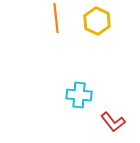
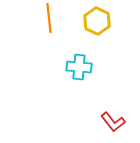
orange line: moved 7 px left
cyan cross: moved 28 px up
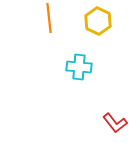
yellow hexagon: moved 1 px right
red L-shape: moved 2 px right, 1 px down
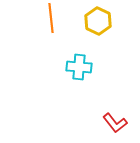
orange line: moved 2 px right
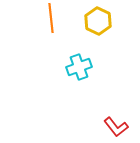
cyan cross: rotated 25 degrees counterclockwise
red L-shape: moved 1 px right, 4 px down
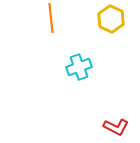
yellow hexagon: moved 13 px right, 2 px up
red L-shape: rotated 25 degrees counterclockwise
